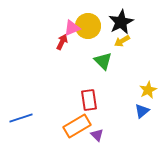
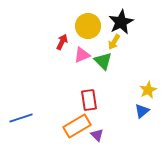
pink triangle: moved 10 px right, 27 px down
yellow arrow: moved 8 px left, 1 px down; rotated 28 degrees counterclockwise
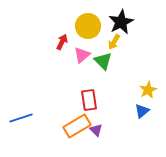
pink triangle: rotated 18 degrees counterclockwise
purple triangle: moved 1 px left, 5 px up
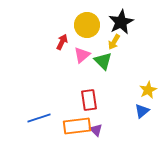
yellow circle: moved 1 px left, 1 px up
blue line: moved 18 px right
orange rectangle: rotated 24 degrees clockwise
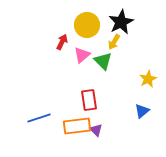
yellow star: moved 11 px up
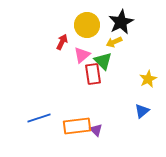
yellow arrow: rotated 35 degrees clockwise
red rectangle: moved 4 px right, 26 px up
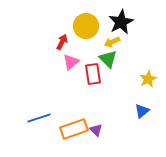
yellow circle: moved 1 px left, 1 px down
yellow arrow: moved 2 px left
pink triangle: moved 11 px left, 7 px down
green triangle: moved 5 px right, 2 px up
orange rectangle: moved 3 px left, 3 px down; rotated 12 degrees counterclockwise
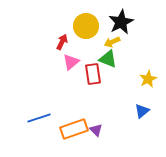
green triangle: rotated 24 degrees counterclockwise
